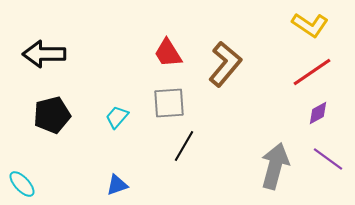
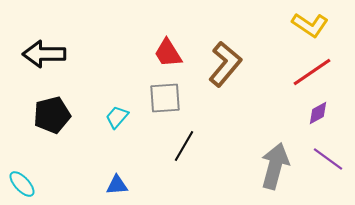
gray square: moved 4 px left, 5 px up
blue triangle: rotated 15 degrees clockwise
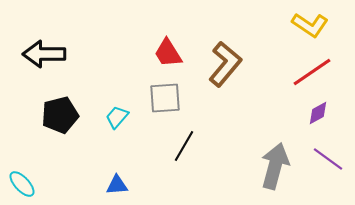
black pentagon: moved 8 px right
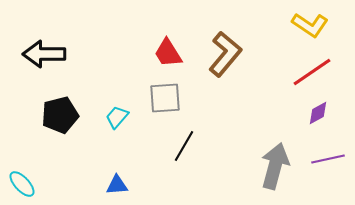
brown L-shape: moved 10 px up
purple line: rotated 48 degrees counterclockwise
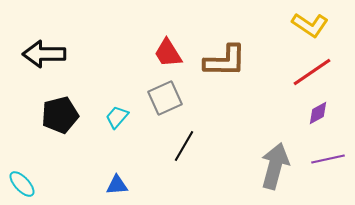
brown L-shape: moved 7 px down; rotated 51 degrees clockwise
gray square: rotated 20 degrees counterclockwise
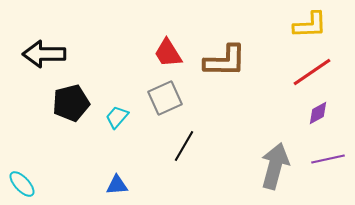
yellow L-shape: rotated 36 degrees counterclockwise
black pentagon: moved 11 px right, 12 px up
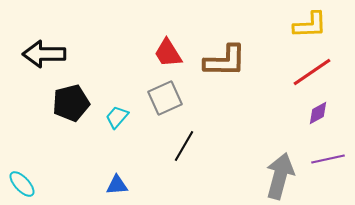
gray arrow: moved 5 px right, 10 px down
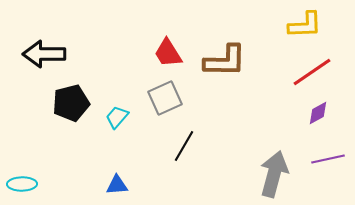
yellow L-shape: moved 5 px left
gray arrow: moved 6 px left, 2 px up
cyan ellipse: rotated 48 degrees counterclockwise
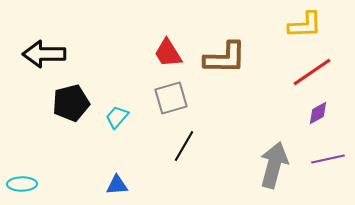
brown L-shape: moved 3 px up
gray square: moved 6 px right; rotated 8 degrees clockwise
gray arrow: moved 9 px up
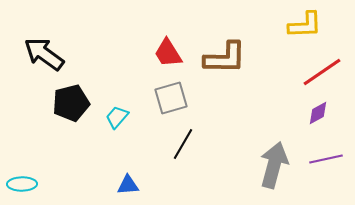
black arrow: rotated 36 degrees clockwise
red line: moved 10 px right
black line: moved 1 px left, 2 px up
purple line: moved 2 px left
blue triangle: moved 11 px right
